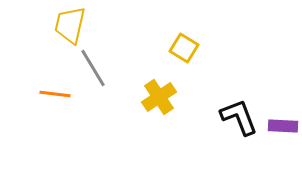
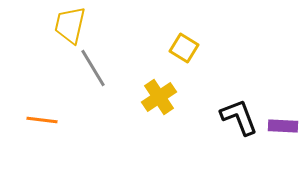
orange line: moved 13 px left, 26 px down
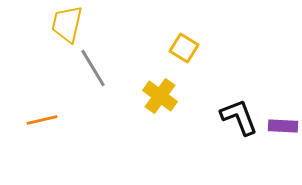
yellow trapezoid: moved 3 px left, 1 px up
yellow cross: moved 1 px right, 1 px up; rotated 20 degrees counterclockwise
orange line: rotated 20 degrees counterclockwise
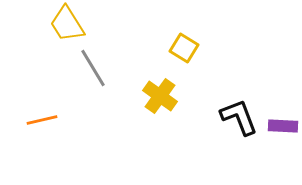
yellow trapezoid: rotated 45 degrees counterclockwise
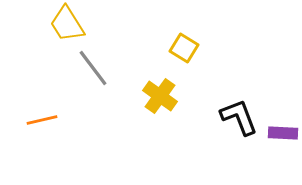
gray line: rotated 6 degrees counterclockwise
purple rectangle: moved 7 px down
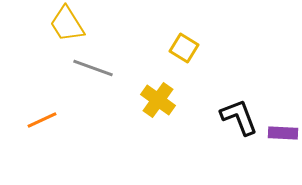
gray line: rotated 33 degrees counterclockwise
yellow cross: moved 2 px left, 4 px down
orange line: rotated 12 degrees counterclockwise
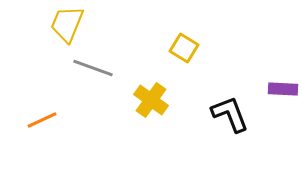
yellow trapezoid: rotated 54 degrees clockwise
yellow cross: moved 7 px left
black L-shape: moved 9 px left, 3 px up
purple rectangle: moved 44 px up
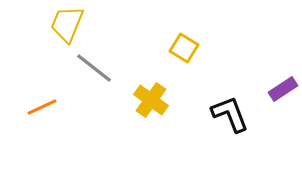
gray line: moved 1 px right; rotated 18 degrees clockwise
purple rectangle: rotated 36 degrees counterclockwise
orange line: moved 13 px up
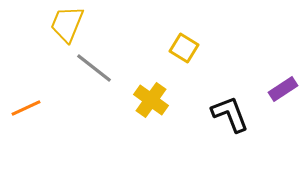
orange line: moved 16 px left, 1 px down
